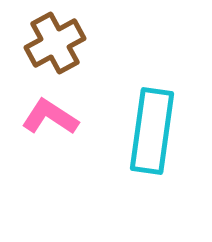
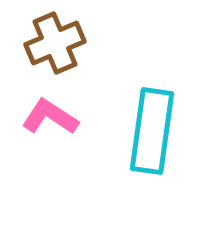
brown cross: rotated 6 degrees clockwise
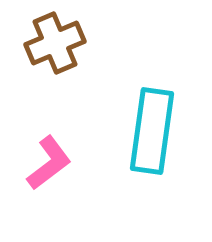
pink L-shape: moved 1 px left, 46 px down; rotated 110 degrees clockwise
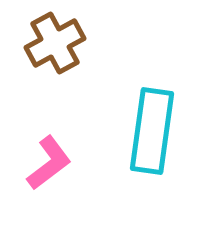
brown cross: rotated 6 degrees counterclockwise
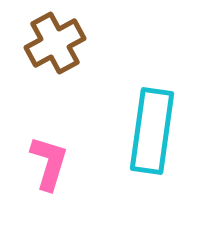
pink L-shape: rotated 36 degrees counterclockwise
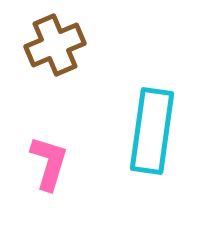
brown cross: moved 2 px down; rotated 6 degrees clockwise
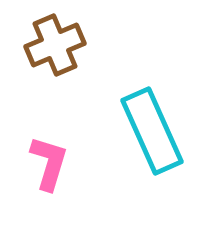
cyan rectangle: rotated 32 degrees counterclockwise
